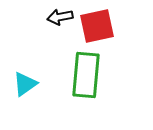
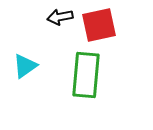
red square: moved 2 px right, 1 px up
cyan triangle: moved 18 px up
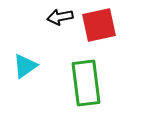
green rectangle: moved 8 px down; rotated 12 degrees counterclockwise
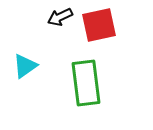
black arrow: rotated 15 degrees counterclockwise
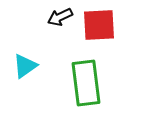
red square: rotated 9 degrees clockwise
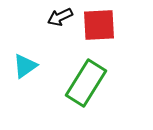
green rectangle: rotated 39 degrees clockwise
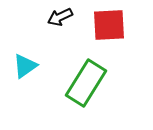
red square: moved 10 px right
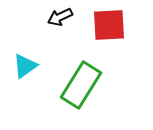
green rectangle: moved 5 px left, 2 px down
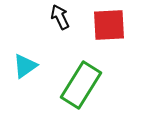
black arrow: rotated 90 degrees clockwise
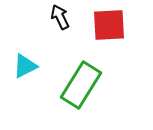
cyan triangle: rotated 8 degrees clockwise
